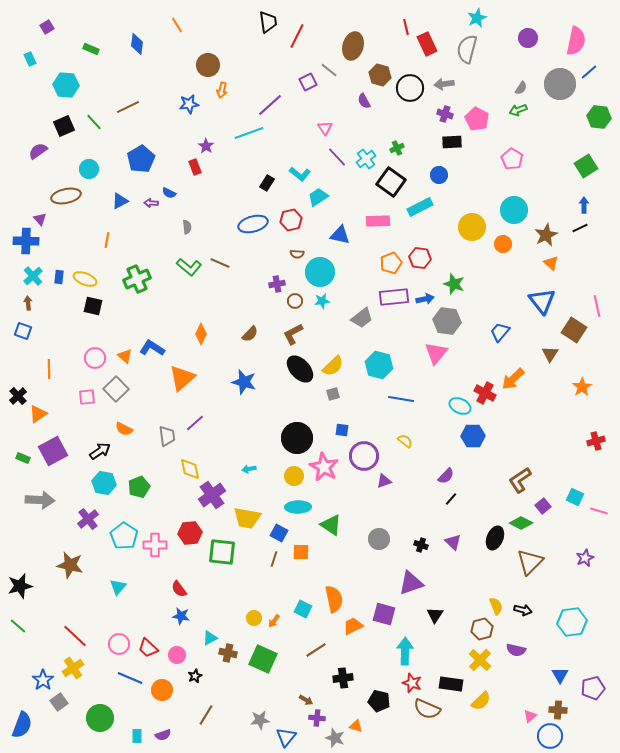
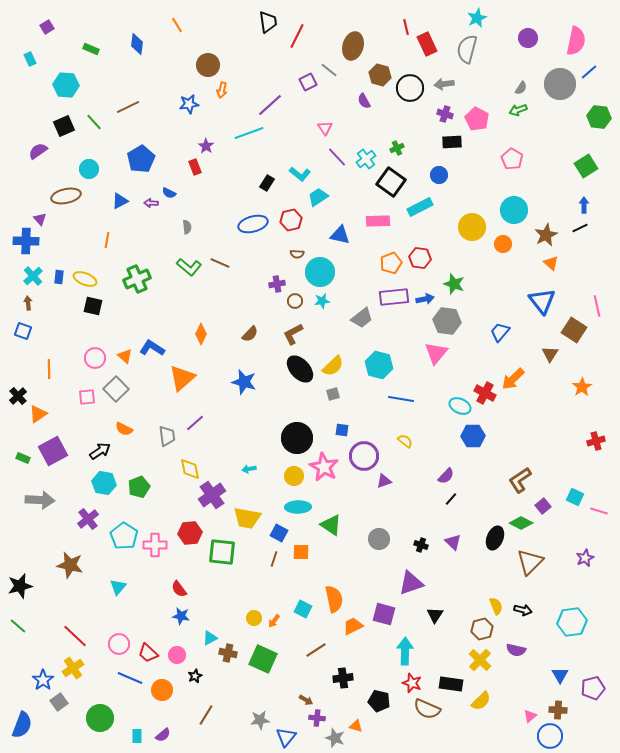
red trapezoid at (148, 648): moved 5 px down
purple semicircle at (163, 735): rotated 21 degrees counterclockwise
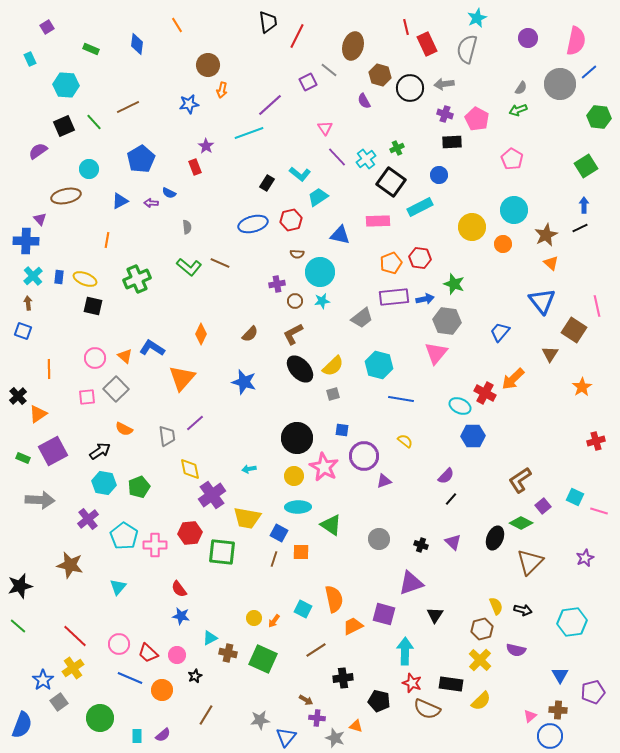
orange triangle at (182, 378): rotated 8 degrees counterclockwise
purple pentagon at (593, 688): moved 4 px down
